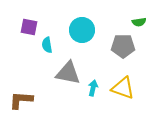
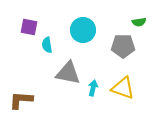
cyan circle: moved 1 px right
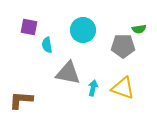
green semicircle: moved 7 px down
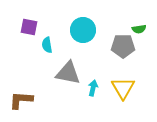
yellow triangle: rotated 40 degrees clockwise
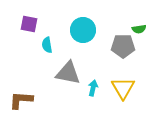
purple square: moved 3 px up
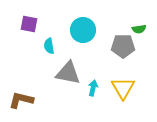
cyan semicircle: moved 2 px right, 1 px down
brown L-shape: rotated 10 degrees clockwise
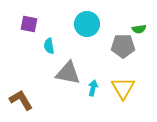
cyan circle: moved 4 px right, 6 px up
brown L-shape: rotated 45 degrees clockwise
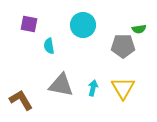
cyan circle: moved 4 px left, 1 px down
gray triangle: moved 7 px left, 12 px down
